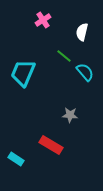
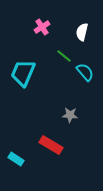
pink cross: moved 1 px left, 7 px down
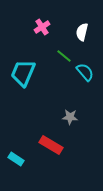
gray star: moved 2 px down
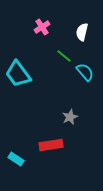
cyan trapezoid: moved 5 px left, 1 px down; rotated 60 degrees counterclockwise
gray star: rotated 28 degrees counterclockwise
red rectangle: rotated 40 degrees counterclockwise
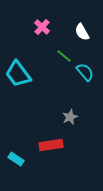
pink cross: rotated 14 degrees counterclockwise
white semicircle: rotated 42 degrees counterclockwise
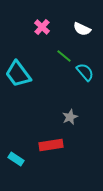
white semicircle: moved 3 px up; rotated 36 degrees counterclockwise
